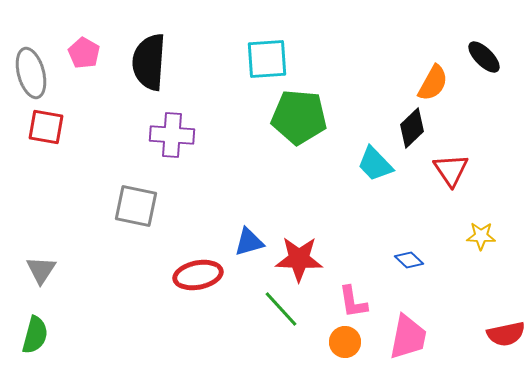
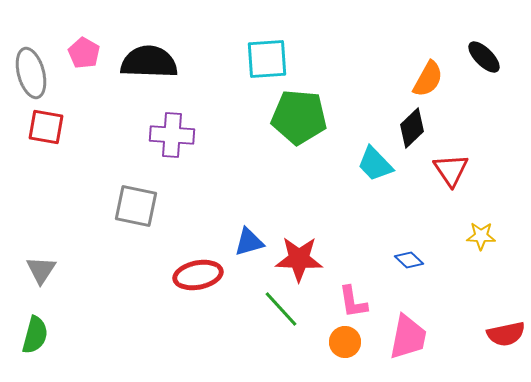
black semicircle: rotated 88 degrees clockwise
orange semicircle: moved 5 px left, 4 px up
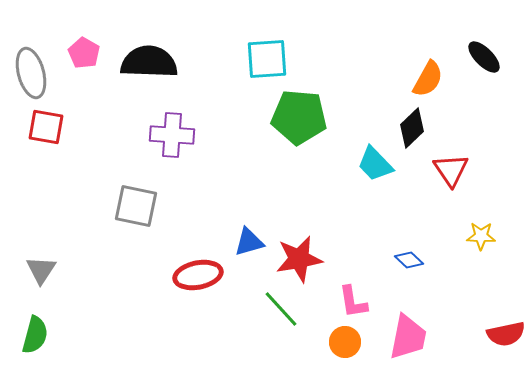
red star: rotated 12 degrees counterclockwise
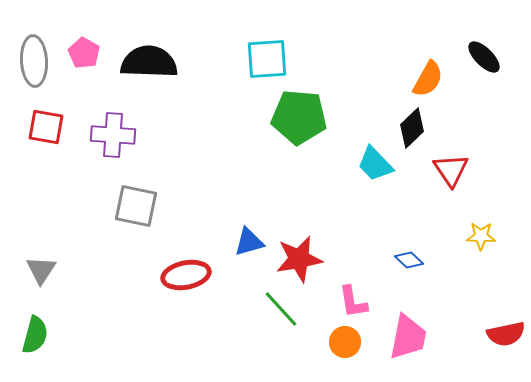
gray ellipse: moved 3 px right, 12 px up; rotated 12 degrees clockwise
purple cross: moved 59 px left
red ellipse: moved 12 px left
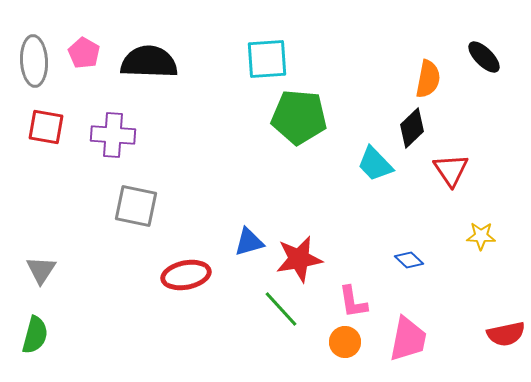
orange semicircle: rotated 18 degrees counterclockwise
pink trapezoid: moved 2 px down
